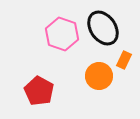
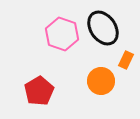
orange rectangle: moved 2 px right
orange circle: moved 2 px right, 5 px down
red pentagon: rotated 12 degrees clockwise
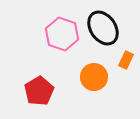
orange circle: moved 7 px left, 4 px up
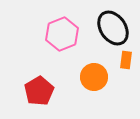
black ellipse: moved 10 px right
pink hexagon: rotated 20 degrees clockwise
orange rectangle: rotated 18 degrees counterclockwise
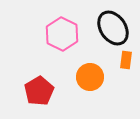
pink hexagon: rotated 12 degrees counterclockwise
orange circle: moved 4 px left
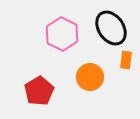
black ellipse: moved 2 px left
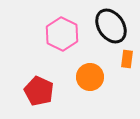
black ellipse: moved 2 px up
orange rectangle: moved 1 px right, 1 px up
red pentagon: rotated 16 degrees counterclockwise
